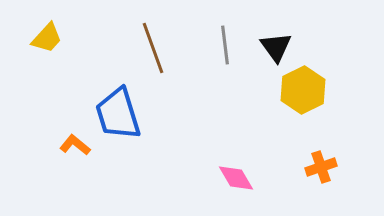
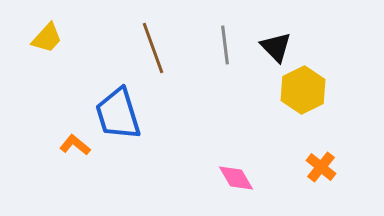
black triangle: rotated 8 degrees counterclockwise
orange cross: rotated 32 degrees counterclockwise
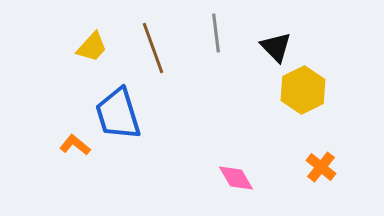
yellow trapezoid: moved 45 px right, 9 px down
gray line: moved 9 px left, 12 px up
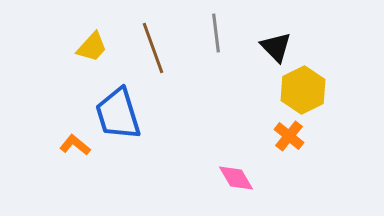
orange cross: moved 32 px left, 31 px up
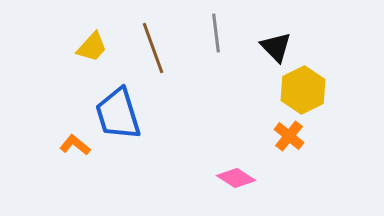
pink diamond: rotated 27 degrees counterclockwise
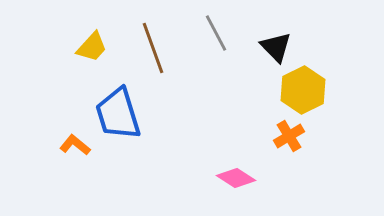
gray line: rotated 21 degrees counterclockwise
orange cross: rotated 20 degrees clockwise
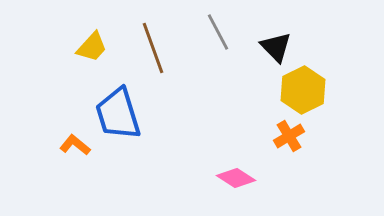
gray line: moved 2 px right, 1 px up
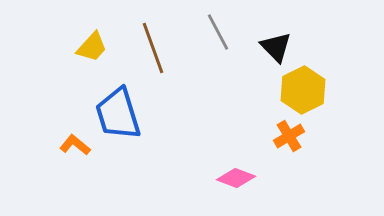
pink diamond: rotated 12 degrees counterclockwise
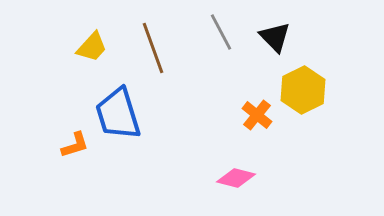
gray line: moved 3 px right
black triangle: moved 1 px left, 10 px up
orange cross: moved 32 px left, 21 px up; rotated 20 degrees counterclockwise
orange L-shape: rotated 124 degrees clockwise
pink diamond: rotated 6 degrees counterclockwise
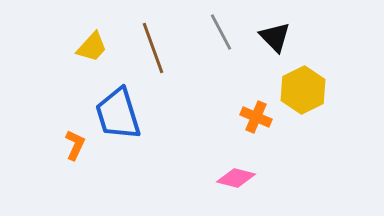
orange cross: moved 1 px left, 2 px down; rotated 16 degrees counterclockwise
orange L-shape: rotated 48 degrees counterclockwise
